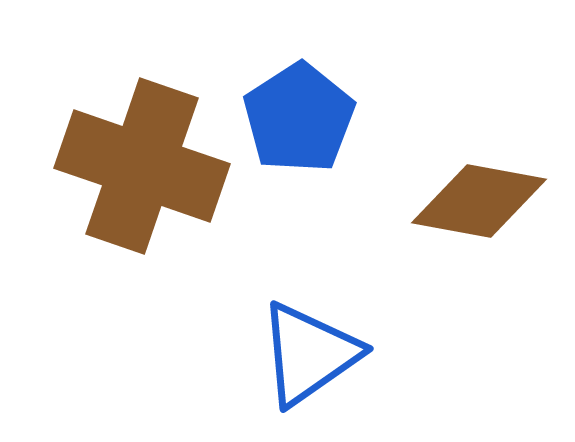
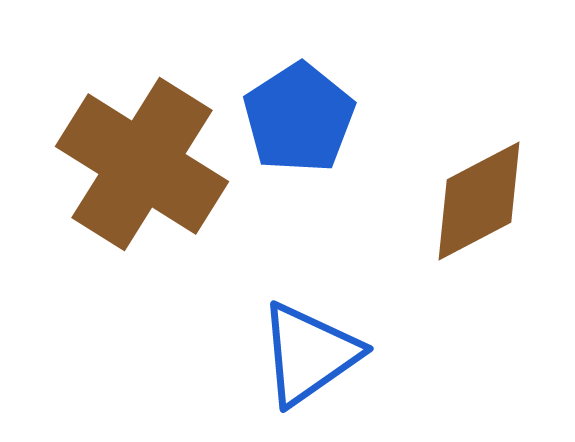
brown cross: moved 2 px up; rotated 13 degrees clockwise
brown diamond: rotated 38 degrees counterclockwise
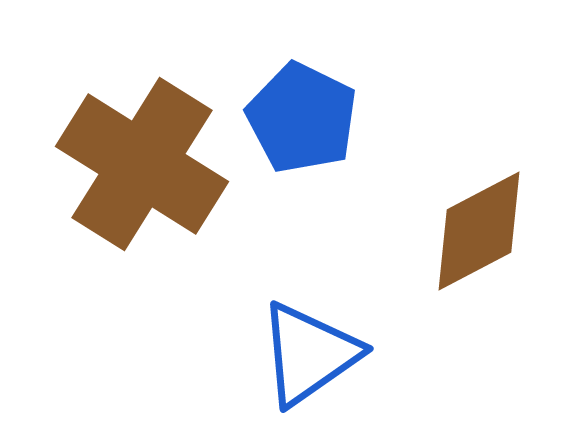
blue pentagon: moved 3 px right; rotated 13 degrees counterclockwise
brown diamond: moved 30 px down
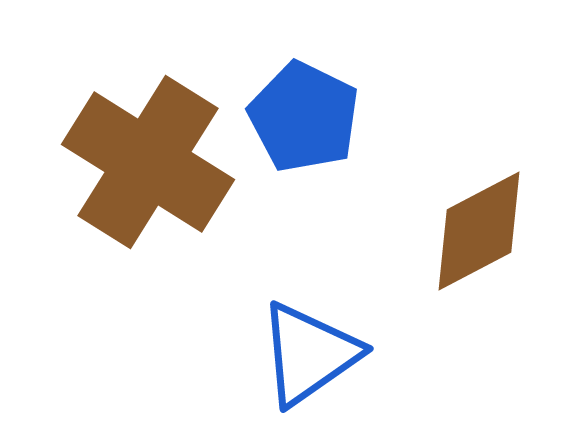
blue pentagon: moved 2 px right, 1 px up
brown cross: moved 6 px right, 2 px up
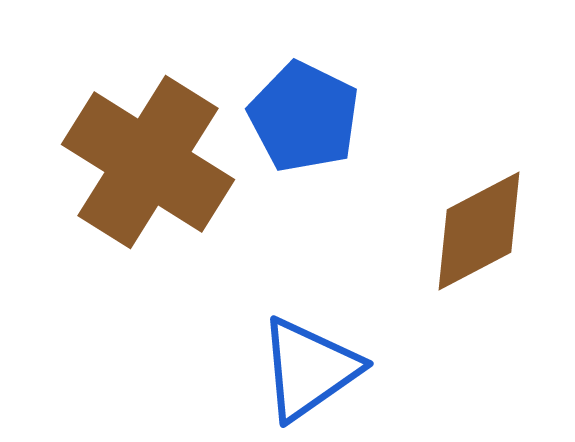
blue triangle: moved 15 px down
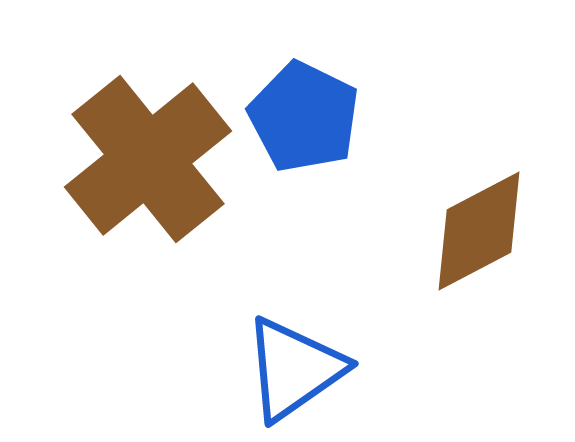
brown cross: moved 3 px up; rotated 19 degrees clockwise
blue triangle: moved 15 px left
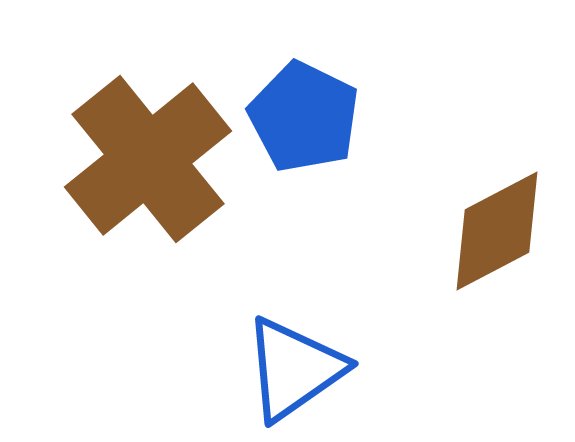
brown diamond: moved 18 px right
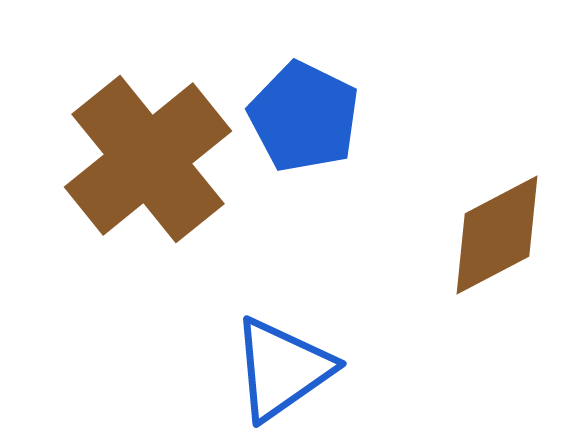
brown diamond: moved 4 px down
blue triangle: moved 12 px left
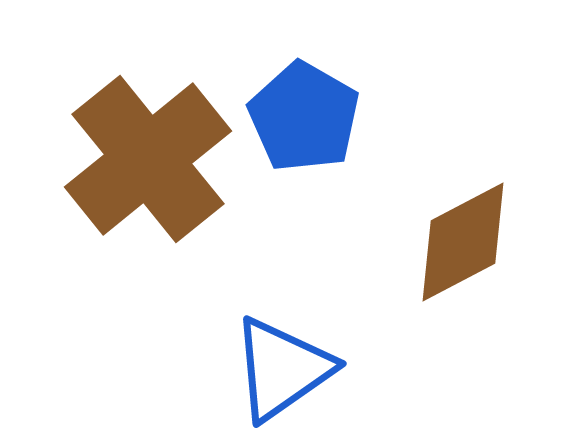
blue pentagon: rotated 4 degrees clockwise
brown diamond: moved 34 px left, 7 px down
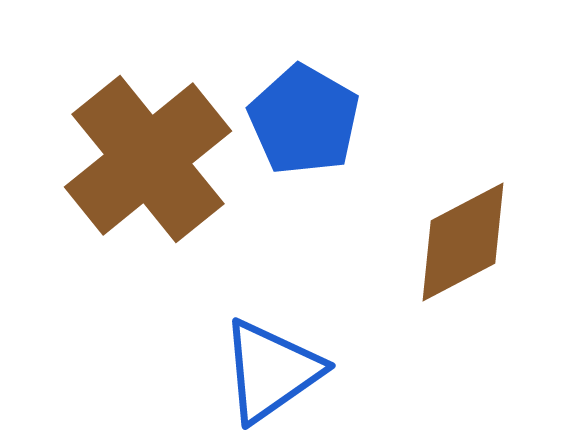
blue pentagon: moved 3 px down
blue triangle: moved 11 px left, 2 px down
